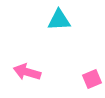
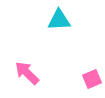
pink arrow: moved 1 px down; rotated 28 degrees clockwise
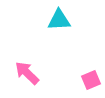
pink square: moved 1 px left, 1 px down
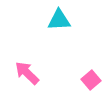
pink square: rotated 18 degrees counterclockwise
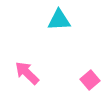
pink square: moved 1 px left
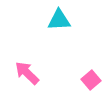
pink square: moved 1 px right
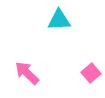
pink square: moved 7 px up
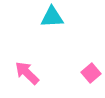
cyan triangle: moved 7 px left, 3 px up
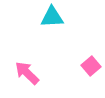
pink square: moved 7 px up
